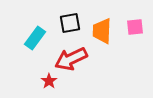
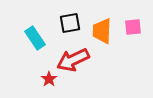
pink square: moved 2 px left
cyan rectangle: rotated 70 degrees counterclockwise
red arrow: moved 2 px right, 1 px down
red star: moved 2 px up
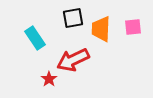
black square: moved 3 px right, 5 px up
orange trapezoid: moved 1 px left, 2 px up
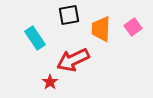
black square: moved 4 px left, 3 px up
pink square: rotated 30 degrees counterclockwise
red star: moved 1 px right, 3 px down
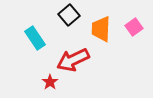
black square: rotated 30 degrees counterclockwise
pink square: moved 1 px right
